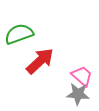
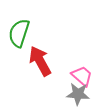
green semicircle: moved 1 px up; rotated 52 degrees counterclockwise
red arrow: rotated 76 degrees counterclockwise
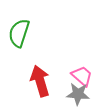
red arrow: moved 20 px down; rotated 12 degrees clockwise
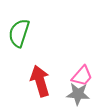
pink trapezoid: rotated 90 degrees clockwise
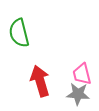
green semicircle: rotated 32 degrees counterclockwise
pink trapezoid: moved 2 px up; rotated 125 degrees clockwise
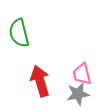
gray star: rotated 15 degrees counterclockwise
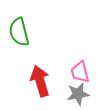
green semicircle: moved 1 px up
pink trapezoid: moved 2 px left, 2 px up
